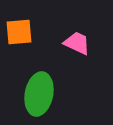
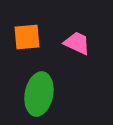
orange square: moved 8 px right, 5 px down
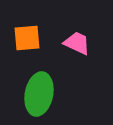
orange square: moved 1 px down
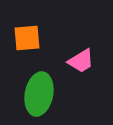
pink trapezoid: moved 4 px right, 18 px down; rotated 124 degrees clockwise
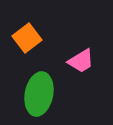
orange square: rotated 32 degrees counterclockwise
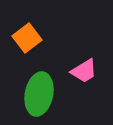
pink trapezoid: moved 3 px right, 10 px down
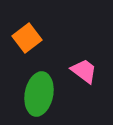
pink trapezoid: rotated 112 degrees counterclockwise
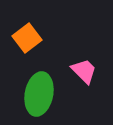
pink trapezoid: rotated 8 degrees clockwise
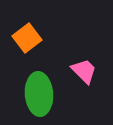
green ellipse: rotated 15 degrees counterclockwise
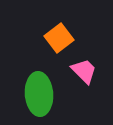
orange square: moved 32 px right
